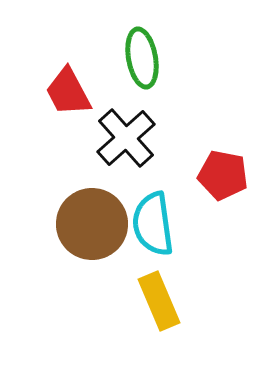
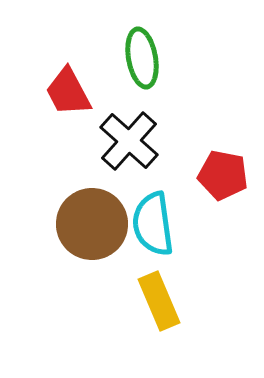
black cross: moved 3 px right, 3 px down; rotated 6 degrees counterclockwise
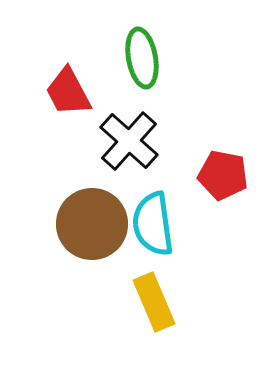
yellow rectangle: moved 5 px left, 1 px down
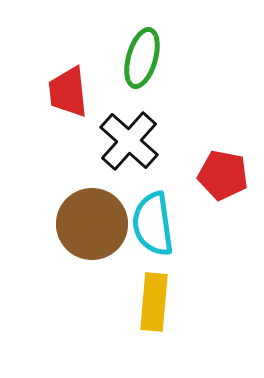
green ellipse: rotated 26 degrees clockwise
red trapezoid: rotated 22 degrees clockwise
yellow rectangle: rotated 28 degrees clockwise
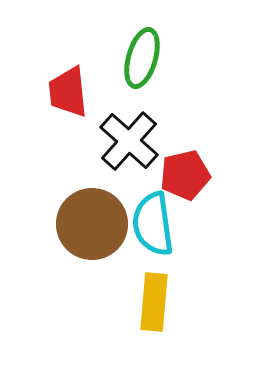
red pentagon: moved 38 px left; rotated 24 degrees counterclockwise
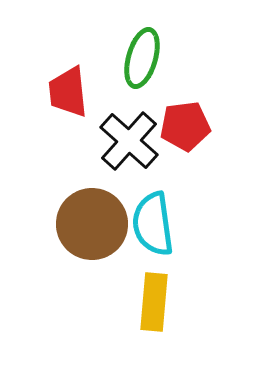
red pentagon: moved 49 px up; rotated 6 degrees clockwise
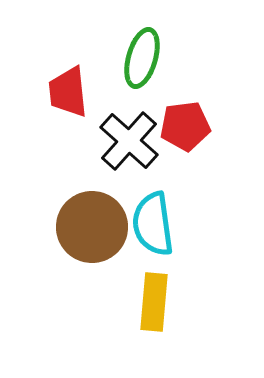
brown circle: moved 3 px down
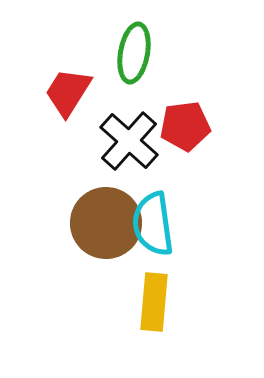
green ellipse: moved 8 px left, 5 px up; rotated 6 degrees counterclockwise
red trapezoid: rotated 38 degrees clockwise
brown circle: moved 14 px right, 4 px up
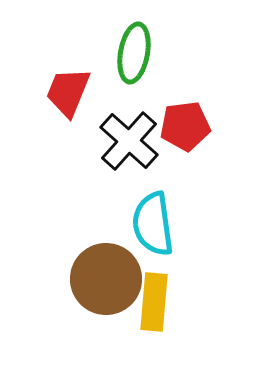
red trapezoid: rotated 10 degrees counterclockwise
brown circle: moved 56 px down
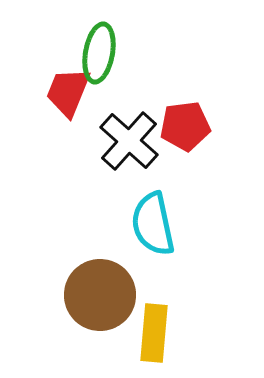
green ellipse: moved 35 px left
cyan semicircle: rotated 4 degrees counterclockwise
brown circle: moved 6 px left, 16 px down
yellow rectangle: moved 31 px down
